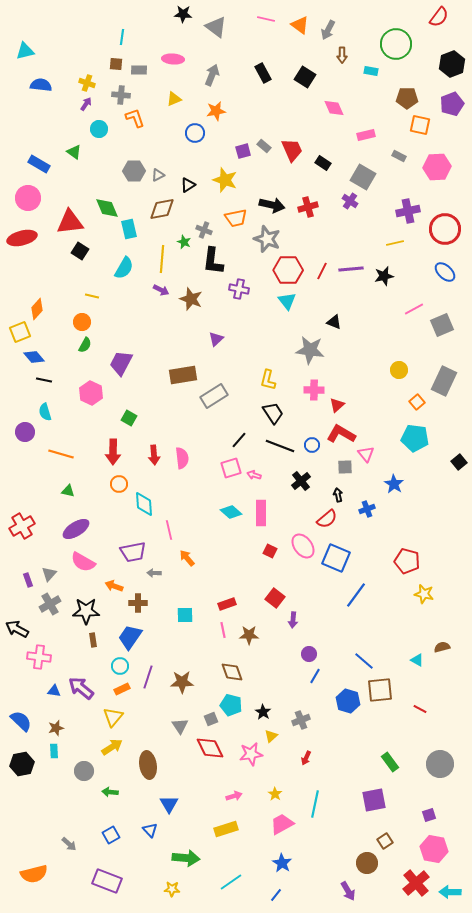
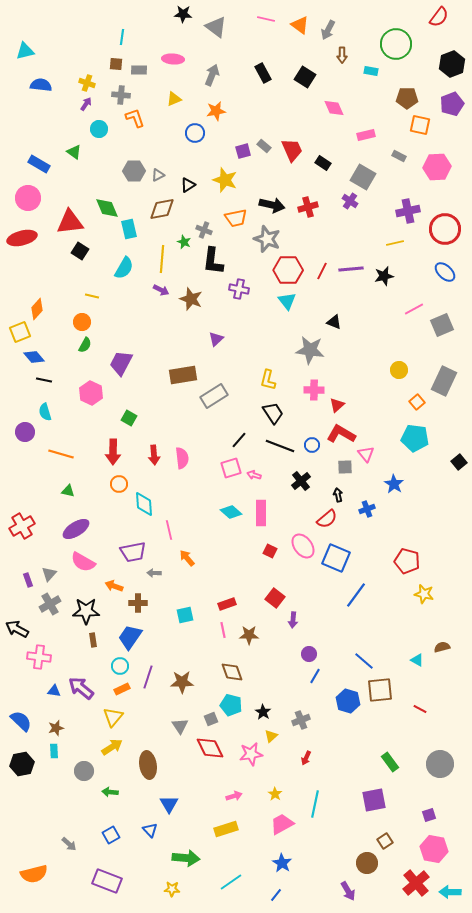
cyan square at (185, 615): rotated 12 degrees counterclockwise
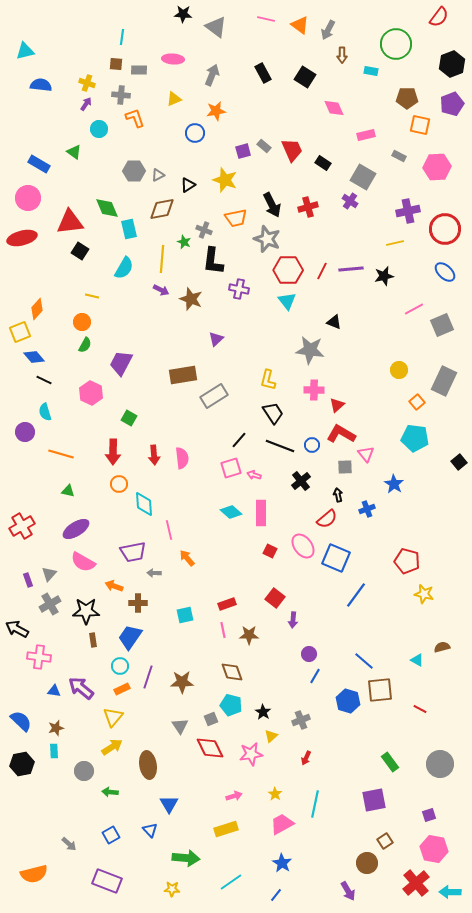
black arrow at (272, 205): rotated 50 degrees clockwise
black line at (44, 380): rotated 14 degrees clockwise
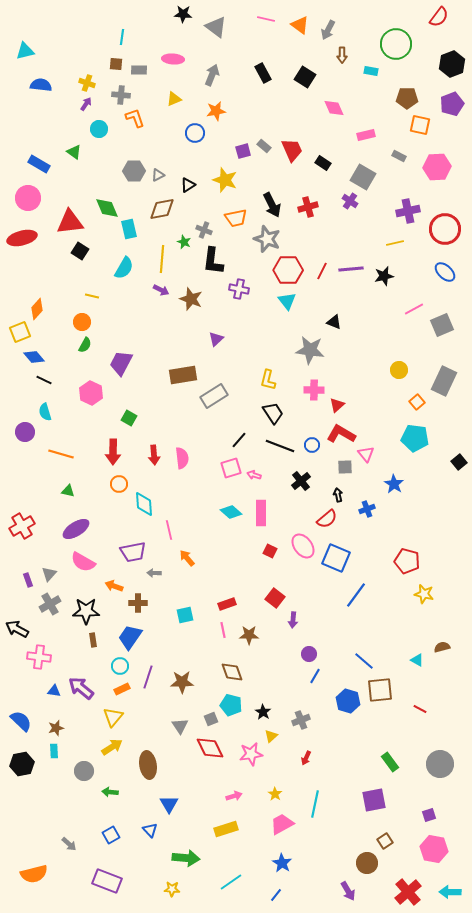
red cross at (416, 883): moved 8 px left, 9 px down
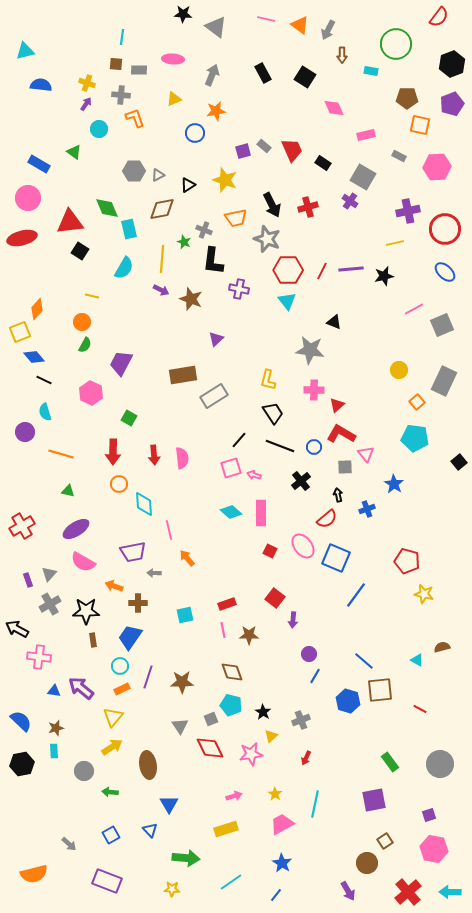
blue circle at (312, 445): moved 2 px right, 2 px down
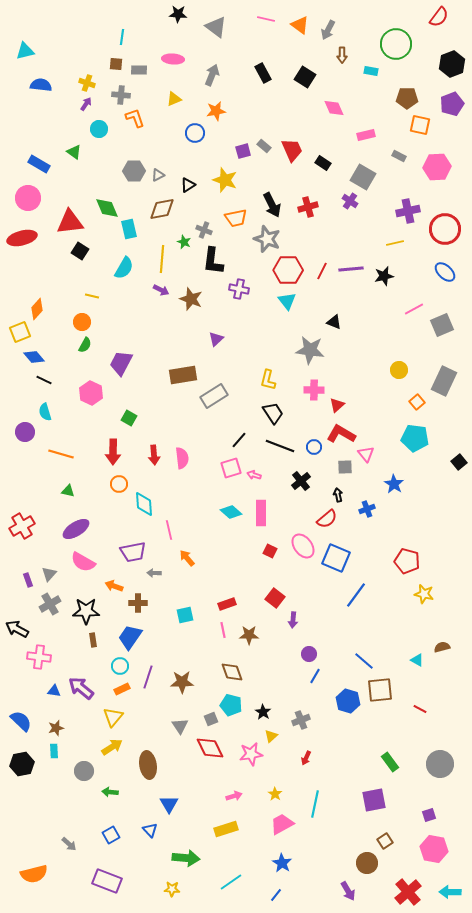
black star at (183, 14): moved 5 px left
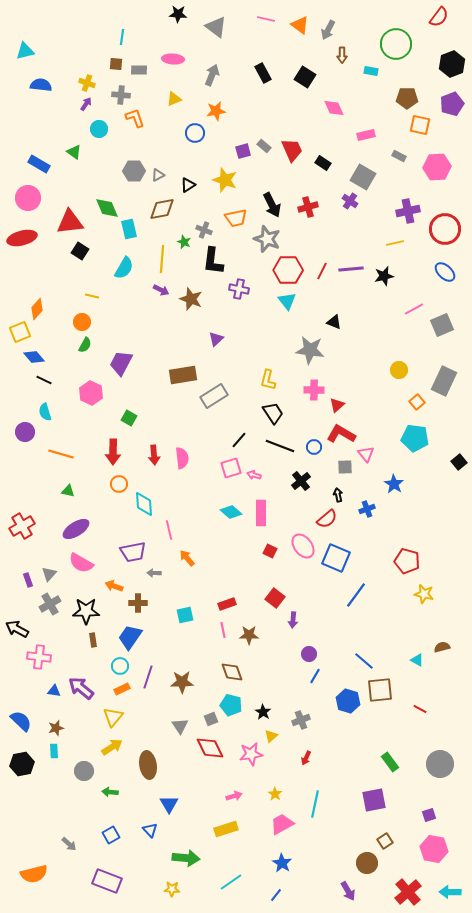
pink semicircle at (83, 562): moved 2 px left, 1 px down
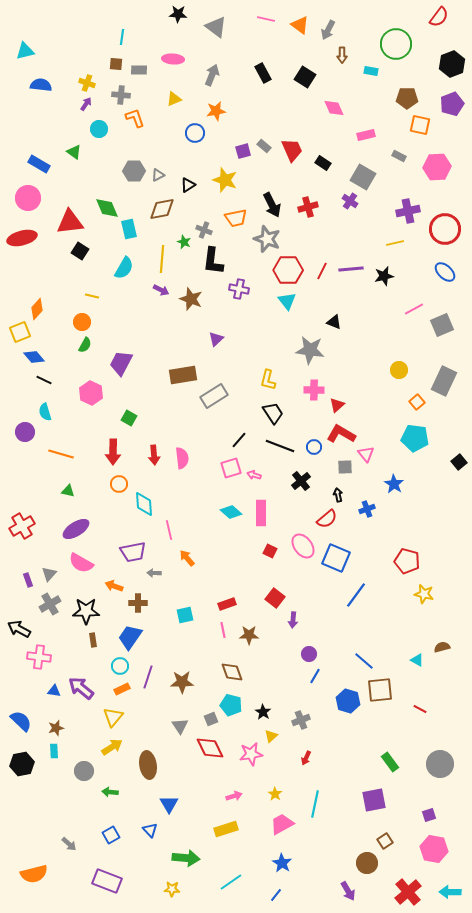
black arrow at (17, 629): moved 2 px right
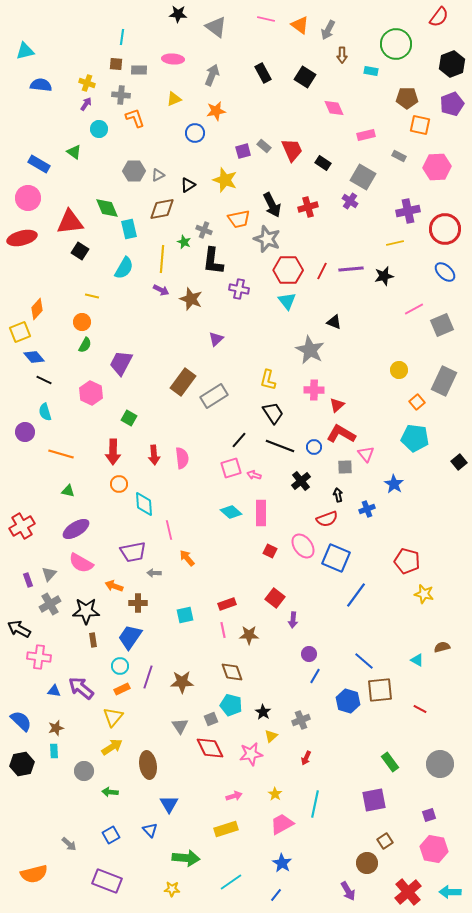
orange trapezoid at (236, 218): moved 3 px right, 1 px down
gray star at (310, 350): rotated 20 degrees clockwise
brown rectangle at (183, 375): moved 7 px down; rotated 44 degrees counterclockwise
red semicircle at (327, 519): rotated 20 degrees clockwise
